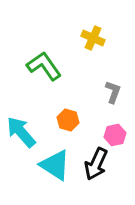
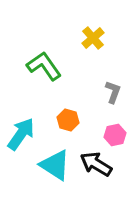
yellow cross: rotated 25 degrees clockwise
cyan arrow: moved 2 px down; rotated 76 degrees clockwise
black arrow: rotated 96 degrees clockwise
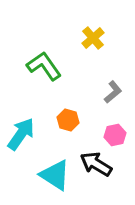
gray L-shape: rotated 30 degrees clockwise
cyan triangle: moved 10 px down
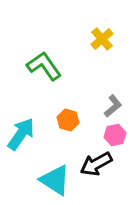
yellow cross: moved 9 px right, 1 px down
gray L-shape: moved 14 px down
black arrow: rotated 60 degrees counterclockwise
cyan triangle: moved 5 px down
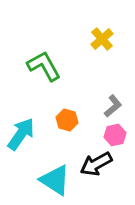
green L-shape: rotated 6 degrees clockwise
orange hexagon: moved 1 px left
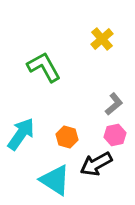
green L-shape: moved 1 px down
gray L-shape: moved 1 px right, 2 px up
orange hexagon: moved 17 px down
